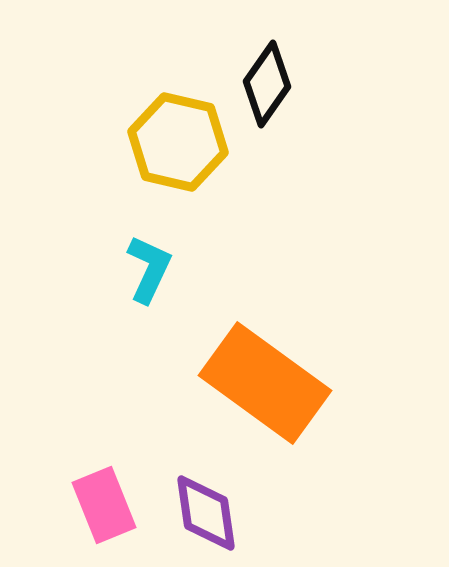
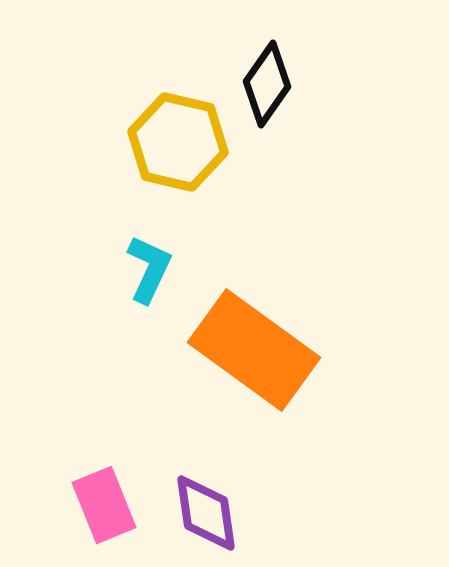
orange rectangle: moved 11 px left, 33 px up
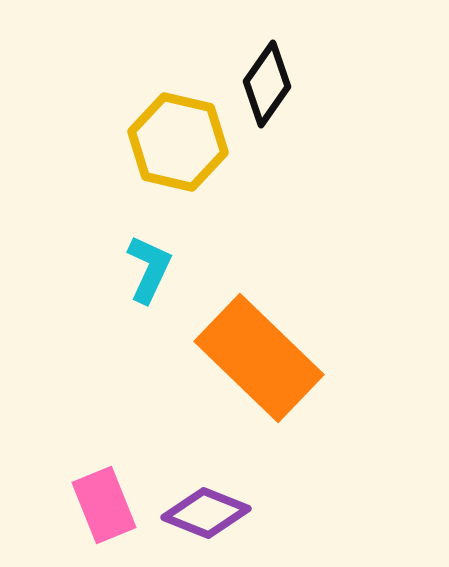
orange rectangle: moved 5 px right, 8 px down; rotated 8 degrees clockwise
purple diamond: rotated 60 degrees counterclockwise
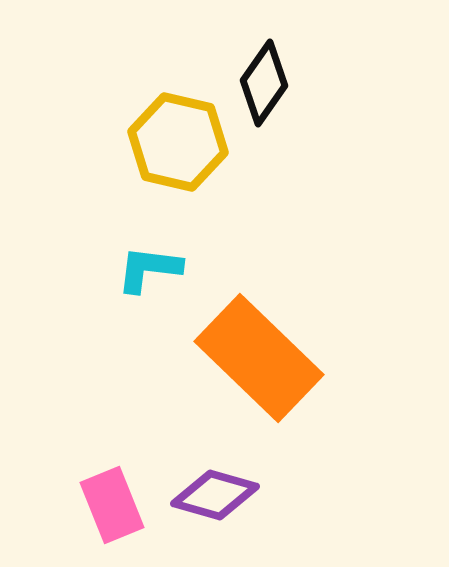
black diamond: moved 3 px left, 1 px up
cyan L-shape: rotated 108 degrees counterclockwise
pink rectangle: moved 8 px right
purple diamond: moved 9 px right, 18 px up; rotated 6 degrees counterclockwise
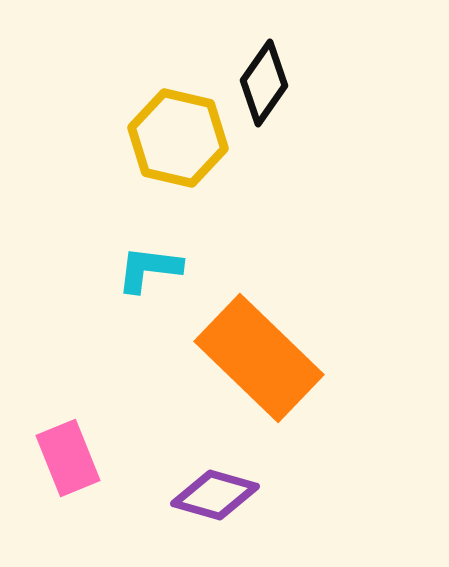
yellow hexagon: moved 4 px up
pink rectangle: moved 44 px left, 47 px up
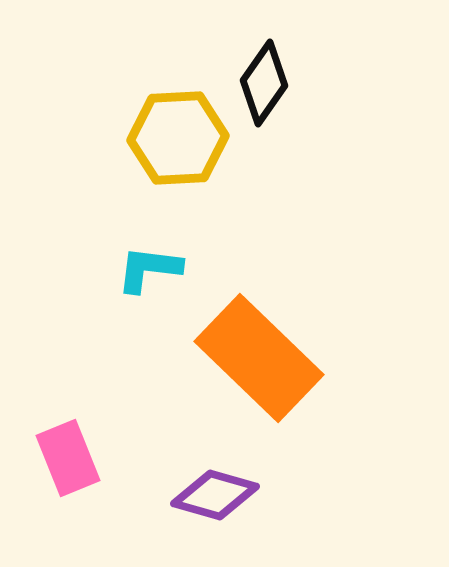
yellow hexagon: rotated 16 degrees counterclockwise
